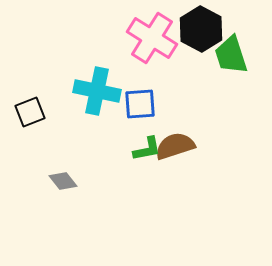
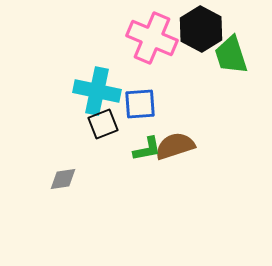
pink cross: rotated 9 degrees counterclockwise
black square: moved 73 px right, 12 px down
gray diamond: moved 2 px up; rotated 60 degrees counterclockwise
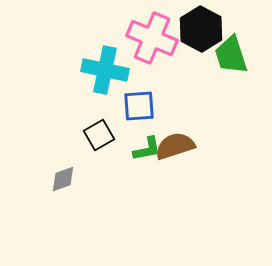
cyan cross: moved 8 px right, 21 px up
blue square: moved 1 px left, 2 px down
black square: moved 4 px left, 11 px down; rotated 8 degrees counterclockwise
gray diamond: rotated 12 degrees counterclockwise
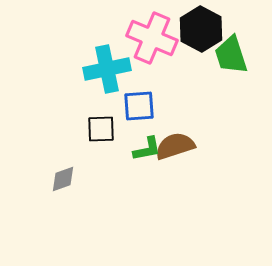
cyan cross: moved 2 px right, 1 px up; rotated 24 degrees counterclockwise
black square: moved 2 px right, 6 px up; rotated 28 degrees clockwise
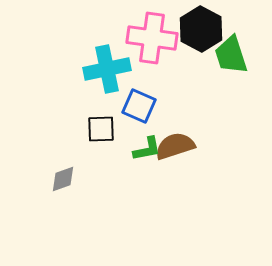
pink cross: rotated 15 degrees counterclockwise
blue square: rotated 28 degrees clockwise
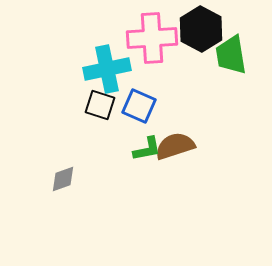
pink cross: rotated 12 degrees counterclockwise
green trapezoid: rotated 9 degrees clockwise
black square: moved 1 px left, 24 px up; rotated 20 degrees clockwise
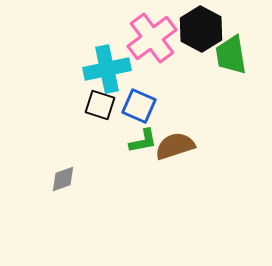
pink cross: rotated 33 degrees counterclockwise
green L-shape: moved 4 px left, 8 px up
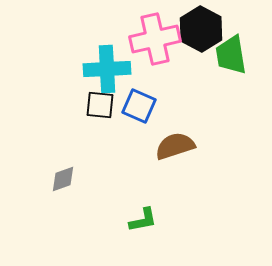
pink cross: moved 3 px right, 1 px down; rotated 24 degrees clockwise
cyan cross: rotated 9 degrees clockwise
black square: rotated 12 degrees counterclockwise
green L-shape: moved 79 px down
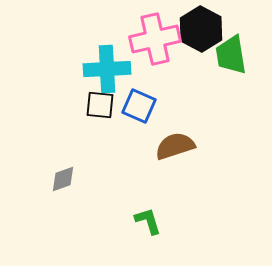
green L-shape: moved 5 px right, 1 px down; rotated 96 degrees counterclockwise
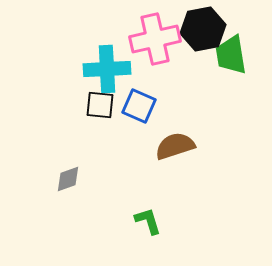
black hexagon: moved 2 px right; rotated 21 degrees clockwise
gray diamond: moved 5 px right
